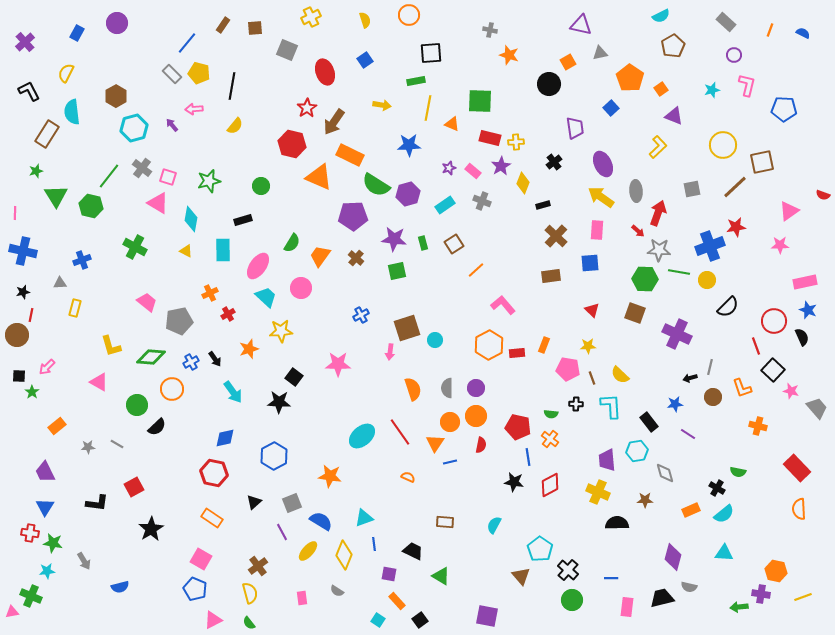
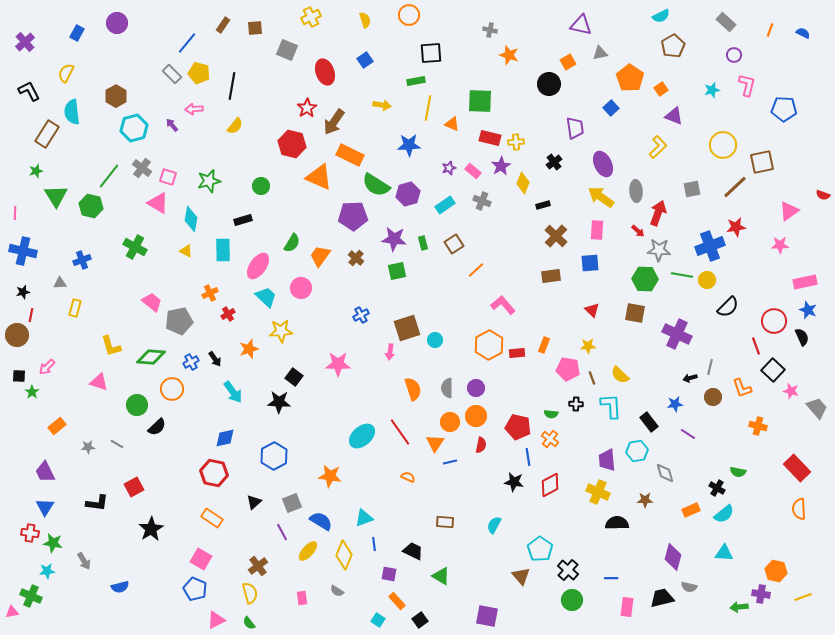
green line at (679, 272): moved 3 px right, 3 px down
pink trapezoid at (147, 302): moved 5 px right
brown square at (635, 313): rotated 10 degrees counterclockwise
pink triangle at (99, 382): rotated 12 degrees counterclockwise
pink triangle at (213, 620): moved 3 px right
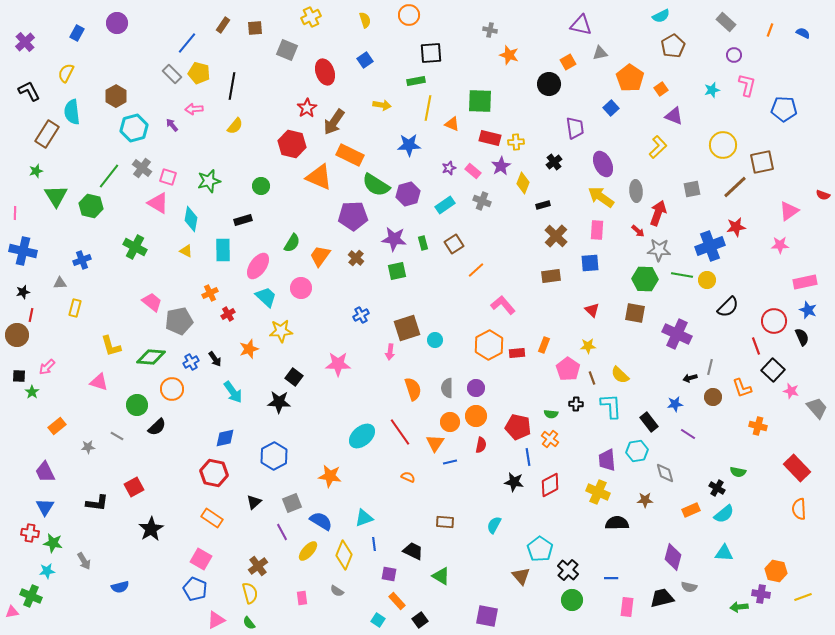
pink pentagon at (568, 369): rotated 25 degrees clockwise
gray line at (117, 444): moved 8 px up
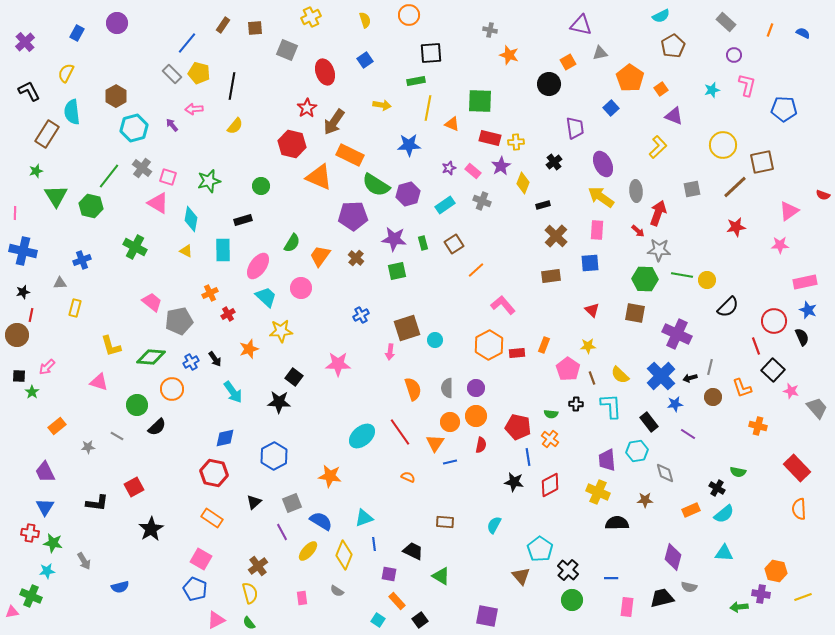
blue cross at (710, 246): moved 49 px left, 130 px down; rotated 24 degrees counterclockwise
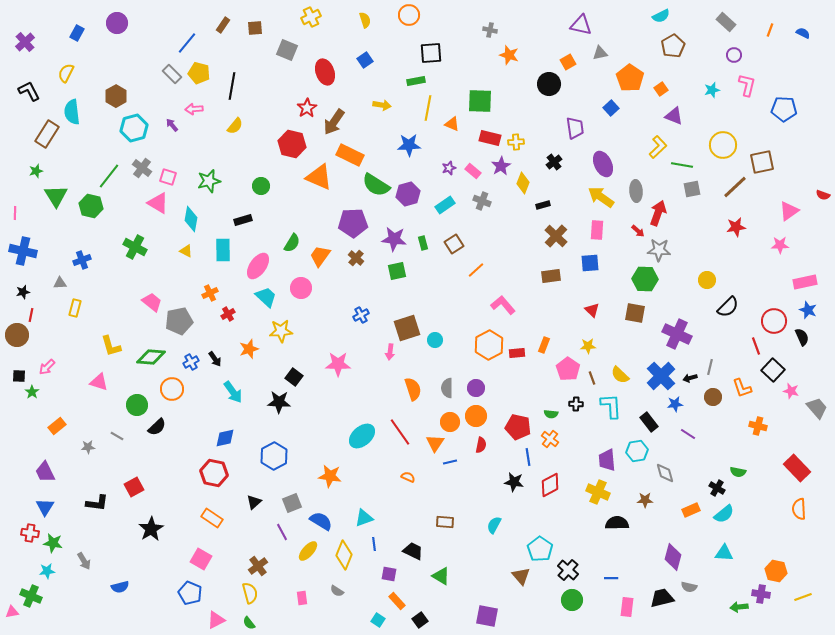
purple pentagon at (353, 216): moved 7 px down
green line at (682, 275): moved 110 px up
blue pentagon at (195, 589): moved 5 px left, 4 px down
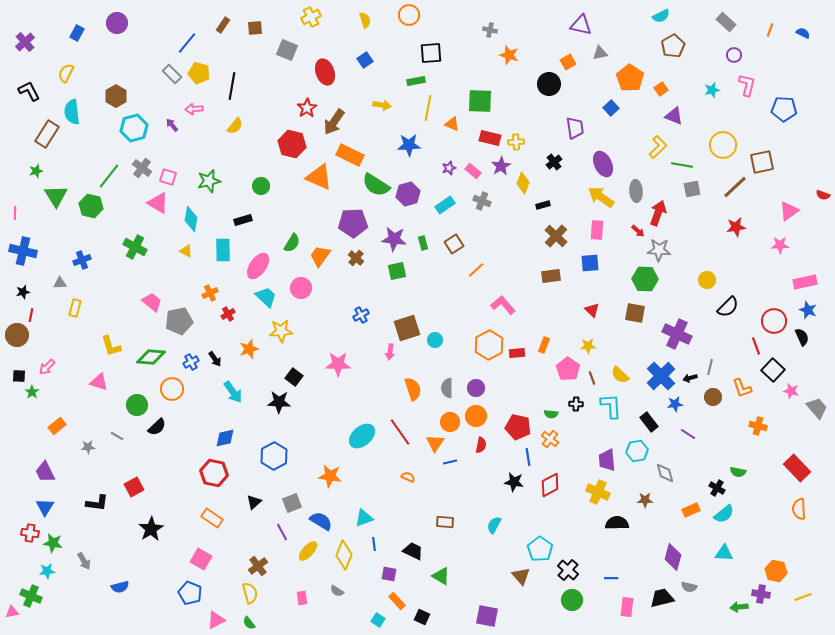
black square at (420, 620): moved 2 px right, 3 px up; rotated 28 degrees counterclockwise
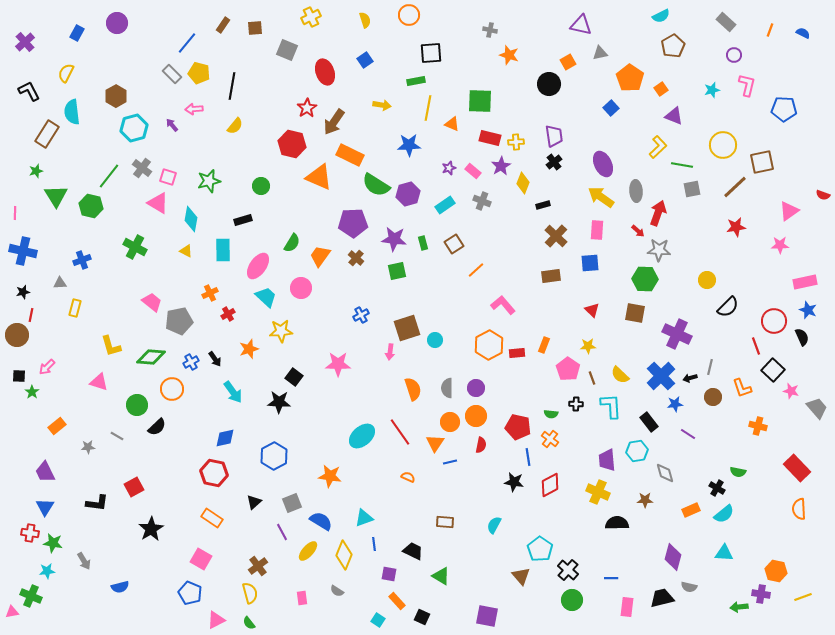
purple trapezoid at (575, 128): moved 21 px left, 8 px down
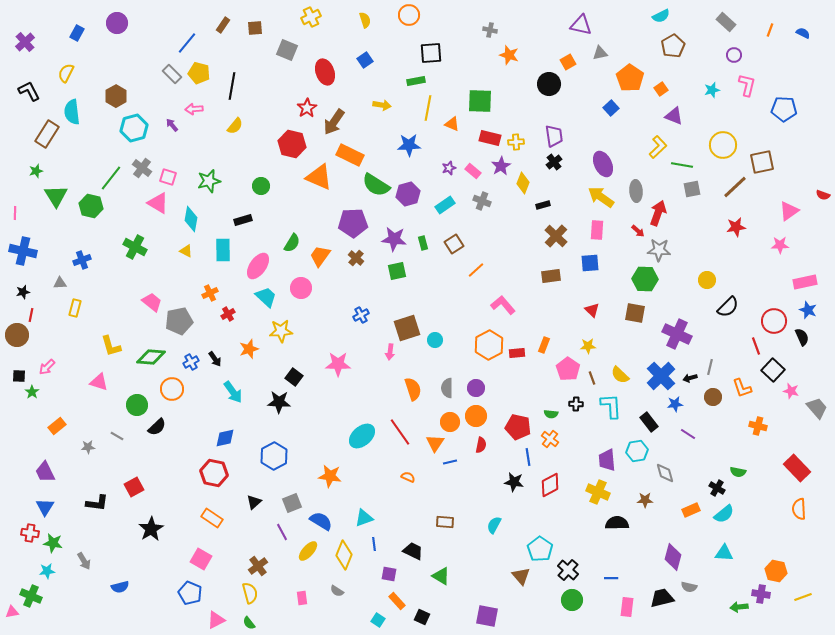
green line at (109, 176): moved 2 px right, 2 px down
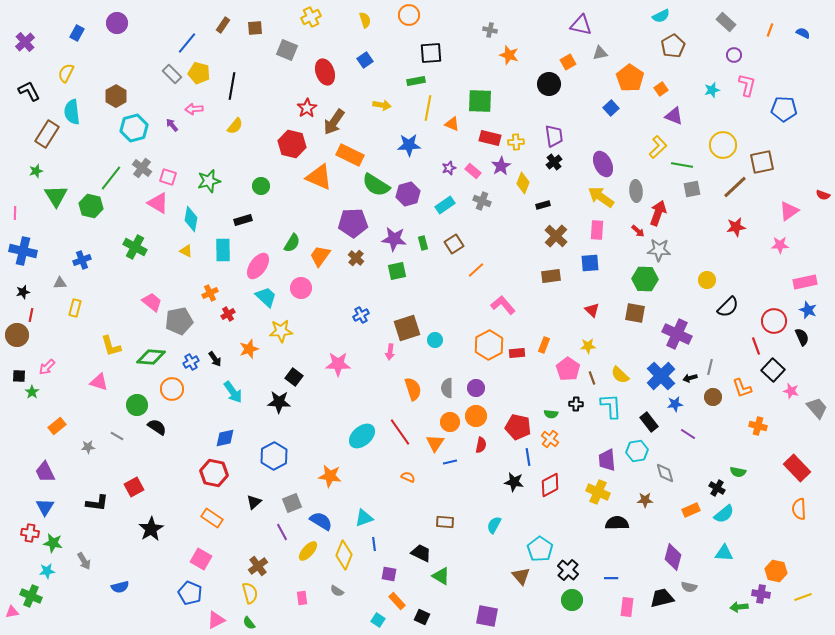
black semicircle at (157, 427): rotated 102 degrees counterclockwise
black trapezoid at (413, 551): moved 8 px right, 2 px down
